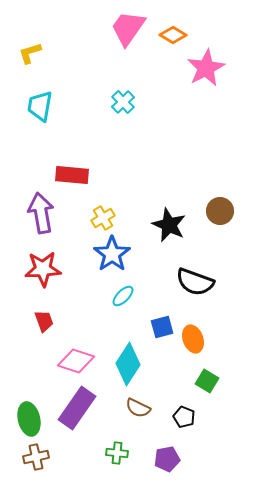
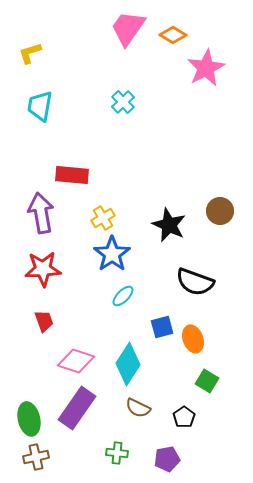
black pentagon: rotated 15 degrees clockwise
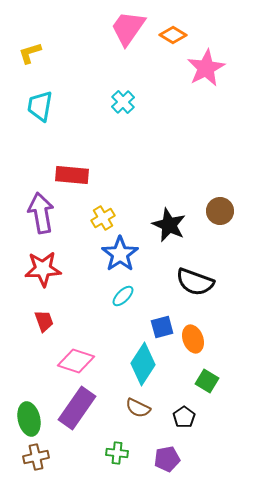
blue star: moved 8 px right
cyan diamond: moved 15 px right
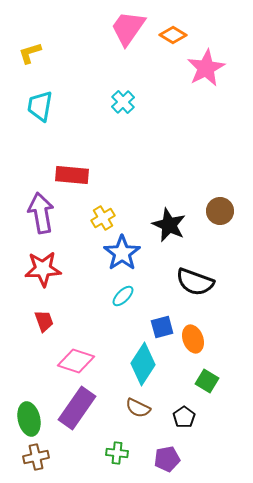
blue star: moved 2 px right, 1 px up
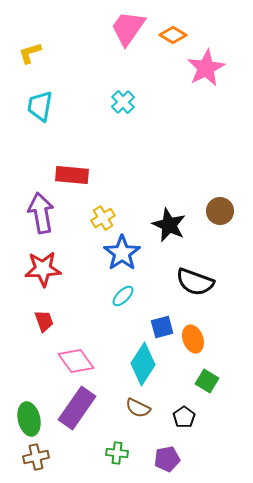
pink diamond: rotated 36 degrees clockwise
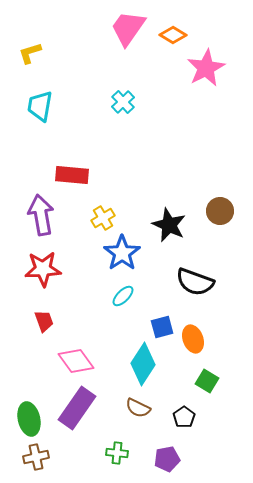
purple arrow: moved 2 px down
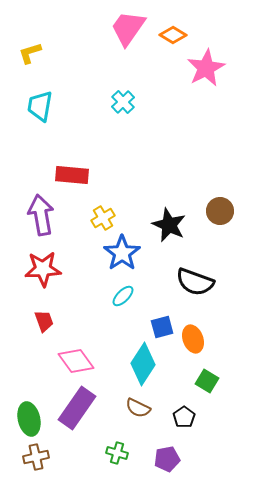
green cross: rotated 10 degrees clockwise
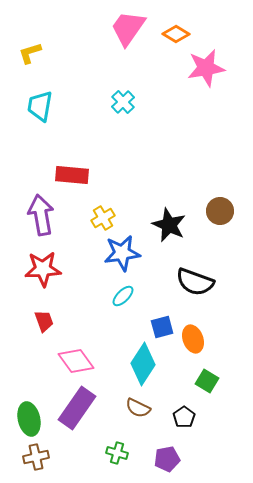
orange diamond: moved 3 px right, 1 px up
pink star: rotated 18 degrees clockwise
blue star: rotated 27 degrees clockwise
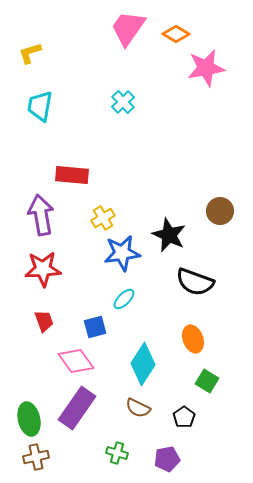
black star: moved 10 px down
cyan ellipse: moved 1 px right, 3 px down
blue square: moved 67 px left
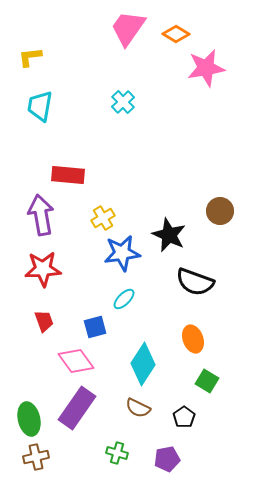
yellow L-shape: moved 4 px down; rotated 10 degrees clockwise
red rectangle: moved 4 px left
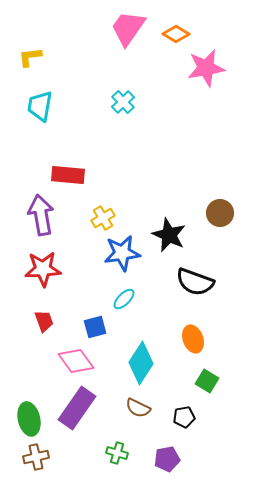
brown circle: moved 2 px down
cyan diamond: moved 2 px left, 1 px up
black pentagon: rotated 25 degrees clockwise
